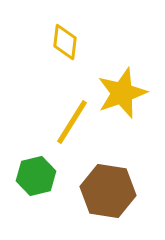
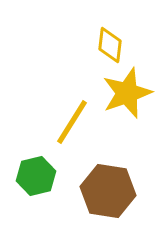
yellow diamond: moved 45 px right, 3 px down
yellow star: moved 5 px right
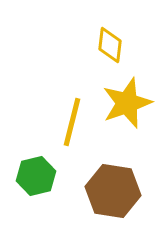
yellow star: moved 10 px down
yellow line: rotated 18 degrees counterclockwise
brown hexagon: moved 5 px right
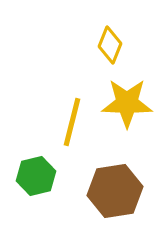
yellow diamond: rotated 15 degrees clockwise
yellow star: rotated 21 degrees clockwise
brown hexagon: moved 2 px right; rotated 18 degrees counterclockwise
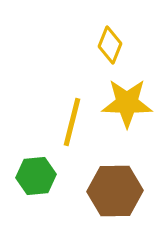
green hexagon: rotated 9 degrees clockwise
brown hexagon: rotated 8 degrees clockwise
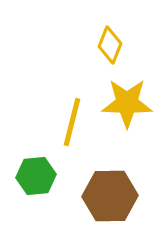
brown hexagon: moved 5 px left, 5 px down
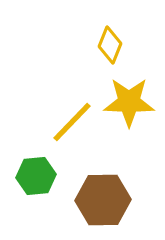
yellow star: moved 2 px right, 1 px up
yellow line: rotated 30 degrees clockwise
brown hexagon: moved 7 px left, 4 px down
